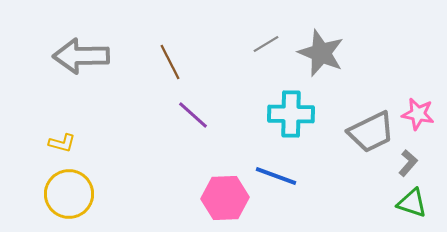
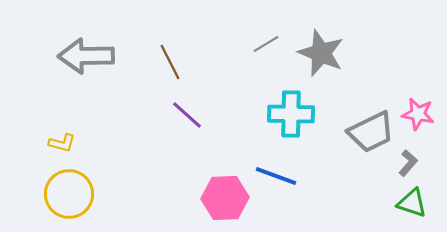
gray arrow: moved 5 px right
purple line: moved 6 px left
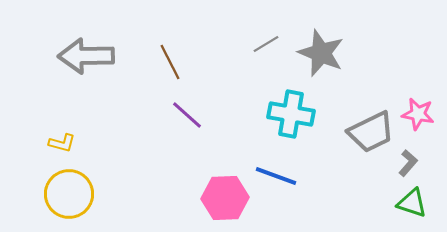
cyan cross: rotated 9 degrees clockwise
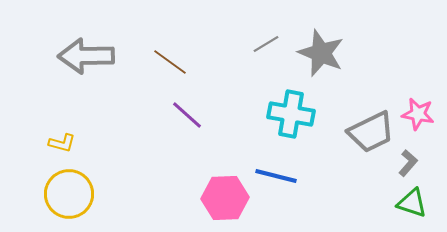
brown line: rotated 27 degrees counterclockwise
blue line: rotated 6 degrees counterclockwise
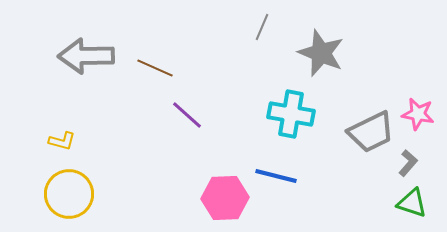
gray line: moved 4 px left, 17 px up; rotated 36 degrees counterclockwise
brown line: moved 15 px left, 6 px down; rotated 12 degrees counterclockwise
yellow L-shape: moved 2 px up
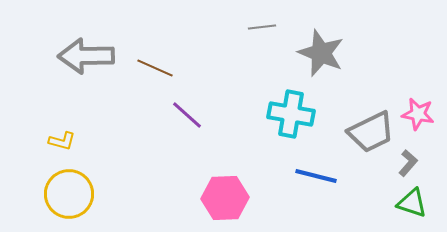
gray line: rotated 60 degrees clockwise
blue line: moved 40 px right
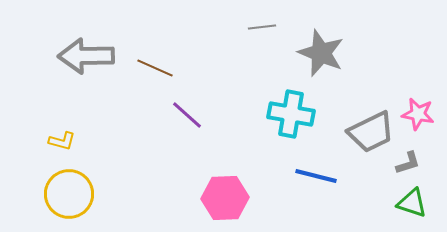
gray L-shape: rotated 32 degrees clockwise
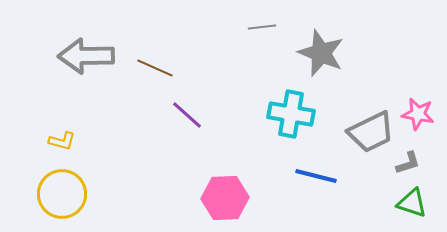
yellow circle: moved 7 px left
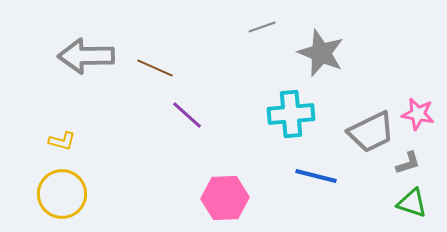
gray line: rotated 12 degrees counterclockwise
cyan cross: rotated 15 degrees counterclockwise
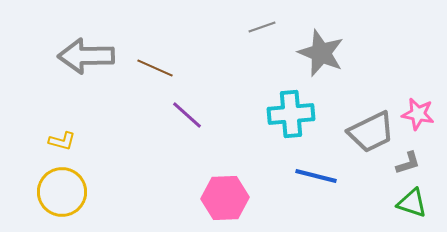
yellow circle: moved 2 px up
